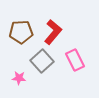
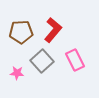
red L-shape: moved 2 px up
pink star: moved 2 px left, 5 px up
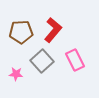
pink star: moved 1 px left, 1 px down
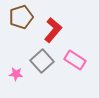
brown pentagon: moved 15 px up; rotated 15 degrees counterclockwise
pink rectangle: rotated 30 degrees counterclockwise
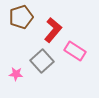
pink rectangle: moved 9 px up
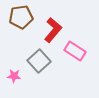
brown pentagon: rotated 10 degrees clockwise
gray square: moved 3 px left
pink star: moved 2 px left, 2 px down
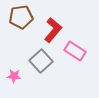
gray square: moved 2 px right
